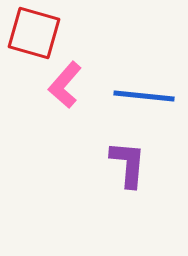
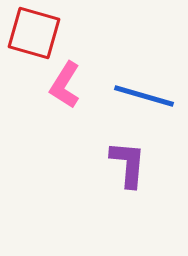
pink L-shape: rotated 9 degrees counterclockwise
blue line: rotated 10 degrees clockwise
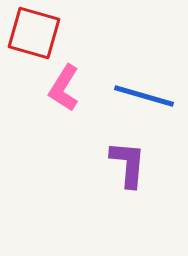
pink L-shape: moved 1 px left, 3 px down
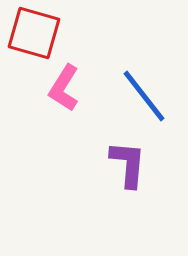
blue line: rotated 36 degrees clockwise
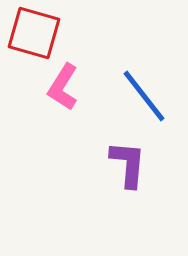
pink L-shape: moved 1 px left, 1 px up
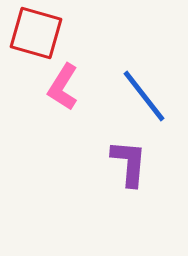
red square: moved 2 px right
purple L-shape: moved 1 px right, 1 px up
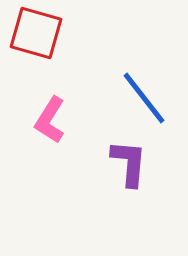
pink L-shape: moved 13 px left, 33 px down
blue line: moved 2 px down
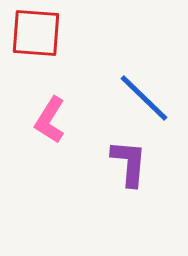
red square: rotated 12 degrees counterclockwise
blue line: rotated 8 degrees counterclockwise
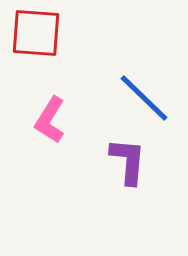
purple L-shape: moved 1 px left, 2 px up
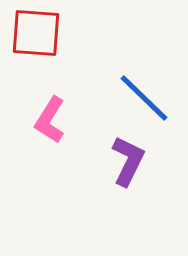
purple L-shape: rotated 21 degrees clockwise
